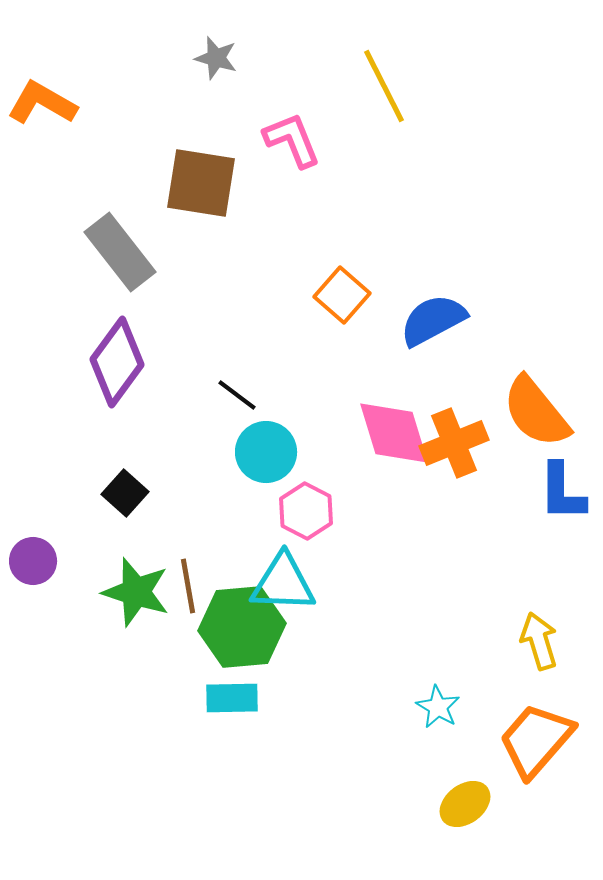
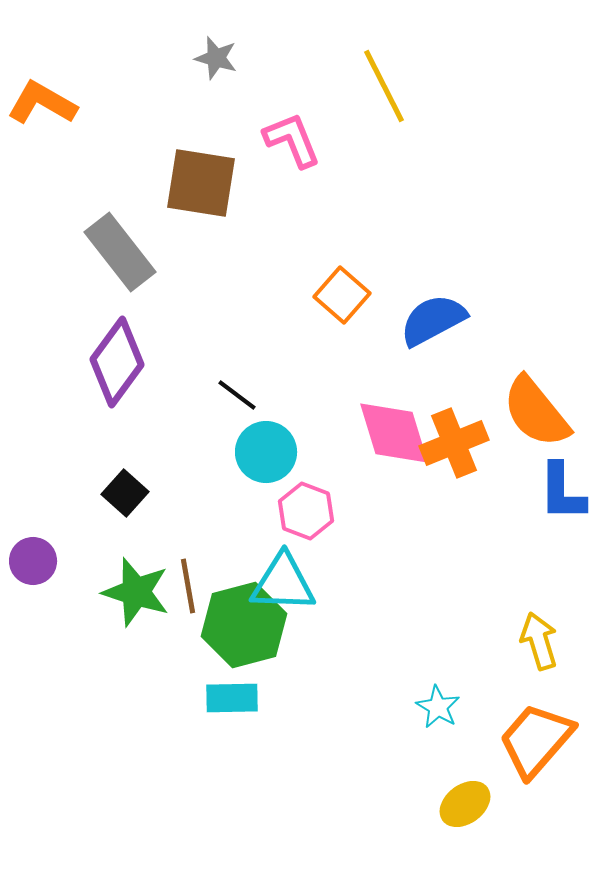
pink hexagon: rotated 6 degrees counterclockwise
green hexagon: moved 2 px right, 2 px up; rotated 10 degrees counterclockwise
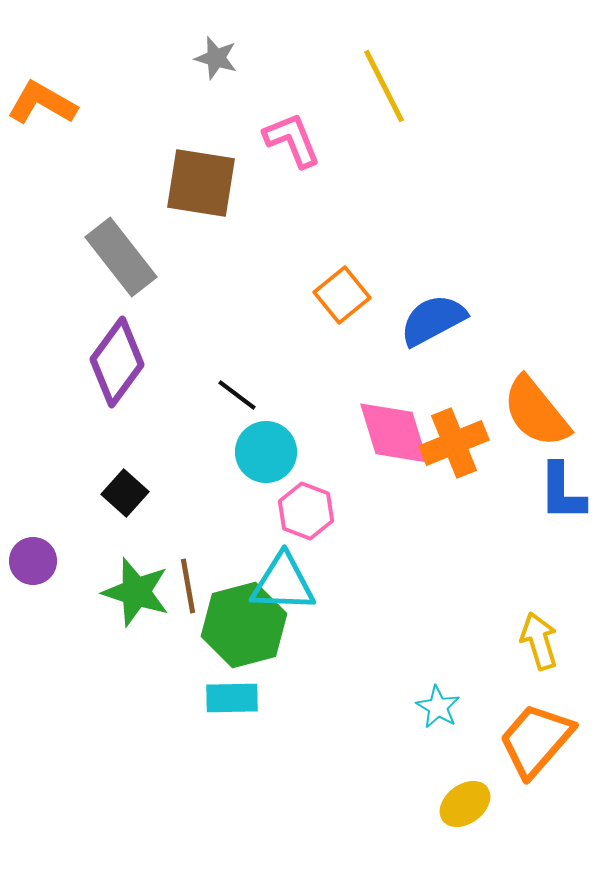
gray rectangle: moved 1 px right, 5 px down
orange square: rotated 10 degrees clockwise
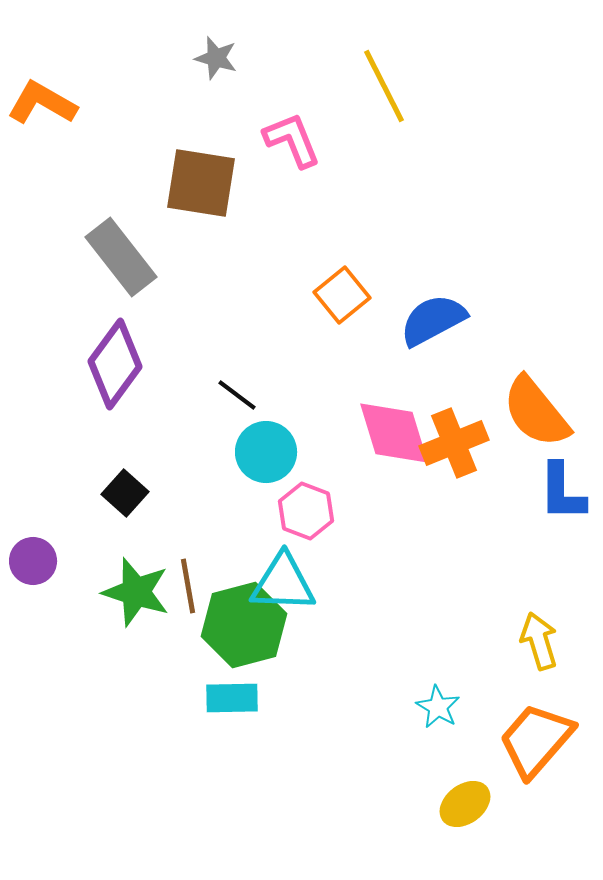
purple diamond: moved 2 px left, 2 px down
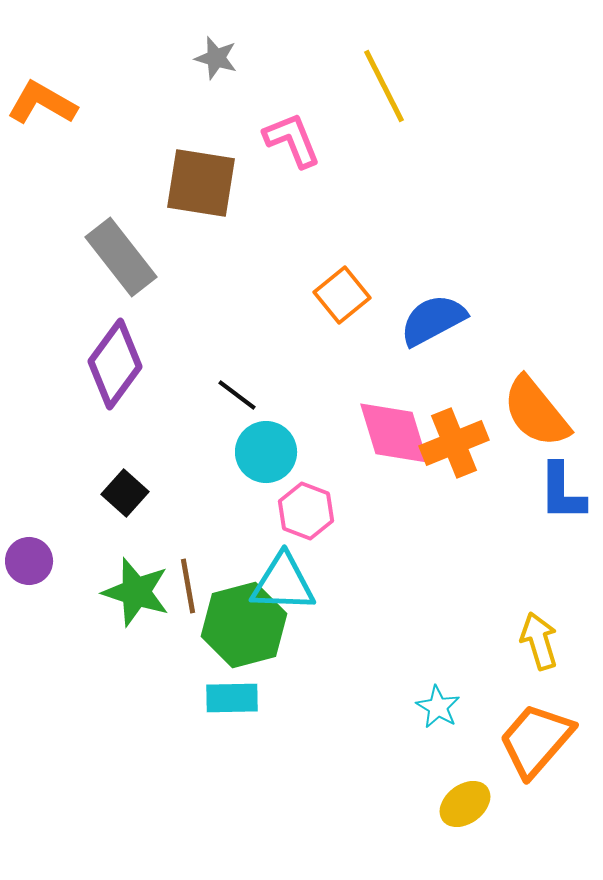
purple circle: moved 4 px left
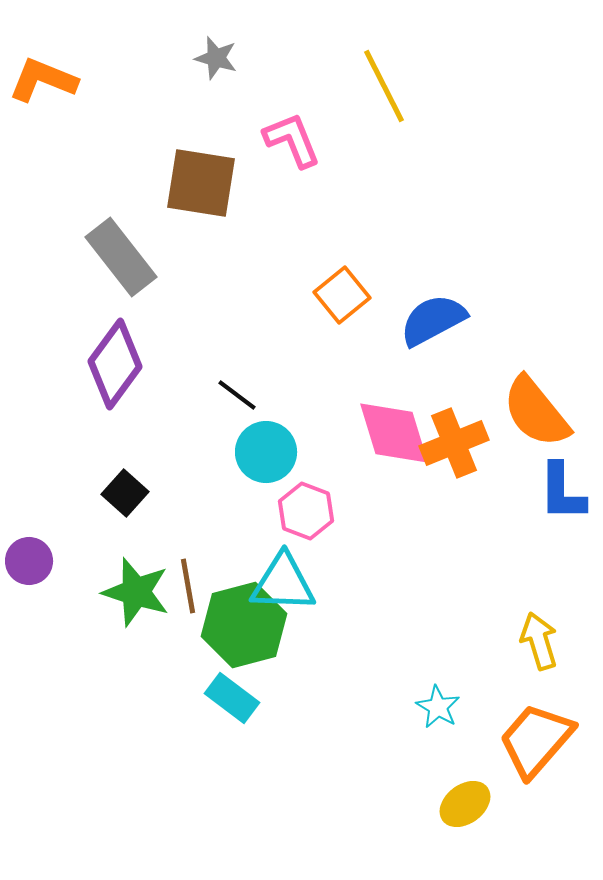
orange L-shape: moved 1 px right, 23 px up; rotated 8 degrees counterclockwise
cyan rectangle: rotated 38 degrees clockwise
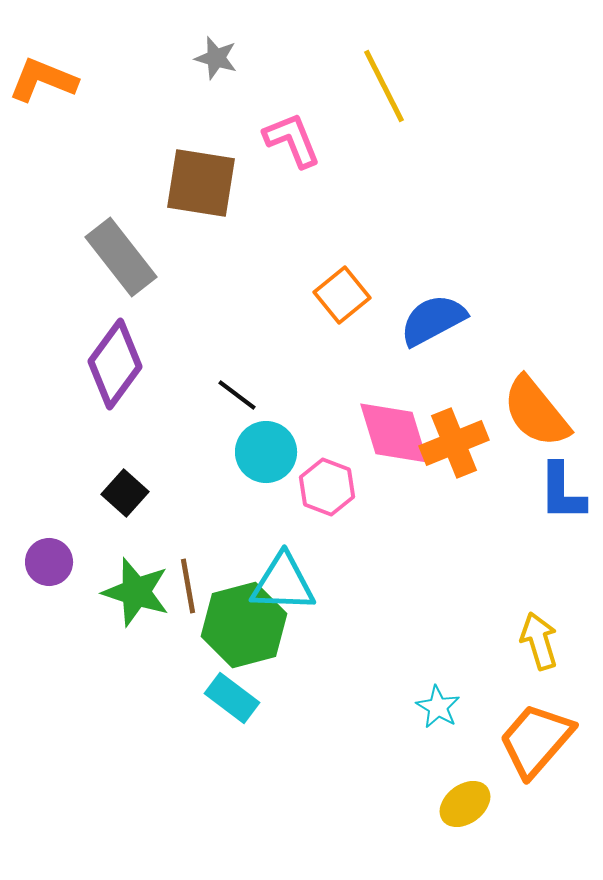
pink hexagon: moved 21 px right, 24 px up
purple circle: moved 20 px right, 1 px down
